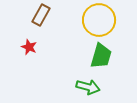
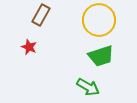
green trapezoid: rotated 56 degrees clockwise
green arrow: rotated 15 degrees clockwise
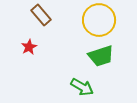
brown rectangle: rotated 70 degrees counterclockwise
red star: rotated 21 degrees clockwise
green arrow: moved 6 px left
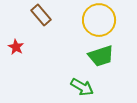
red star: moved 13 px left; rotated 14 degrees counterclockwise
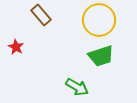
green arrow: moved 5 px left
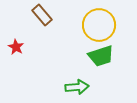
brown rectangle: moved 1 px right
yellow circle: moved 5 px down
green arrow: rotated 35 degrees counterclockwise
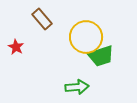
brown rectangle: moved 4 px down
yellow circle: moved 13 px left, 12 px down
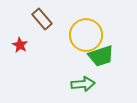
yellow circle: moved 2 px up
red star: moved 4 px right, 2 px up
green arrow: moved 6 px right, 3 px up
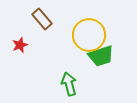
yellow circle: moved 3 px right
red star: rotated 21 degrees clockwise
green arrow: moved 14 px left; rotated 100 degrees counterclockwise
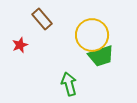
yellow circle: moved 3 px right
